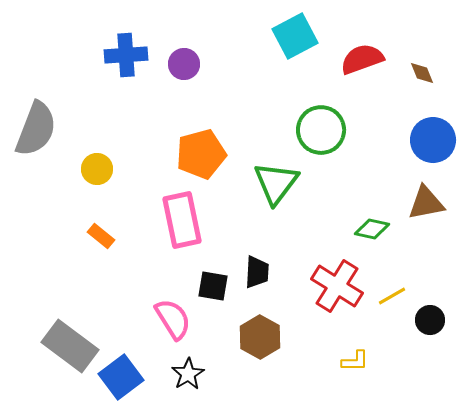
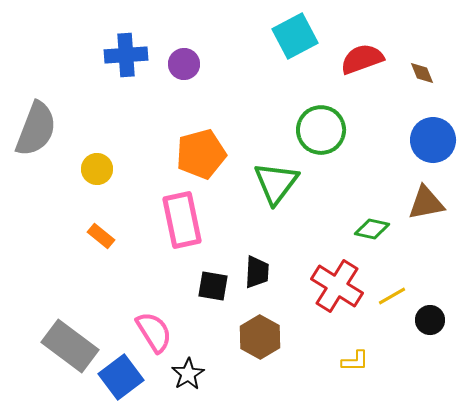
pink semicircle: moved 19 px left, 13 px down
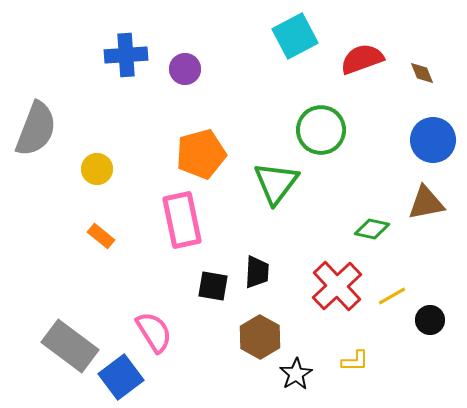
purple circle: moved 1 px right, 5 px down
red cross: rotated 15 degrees clockwise
black star: moved 108 px right
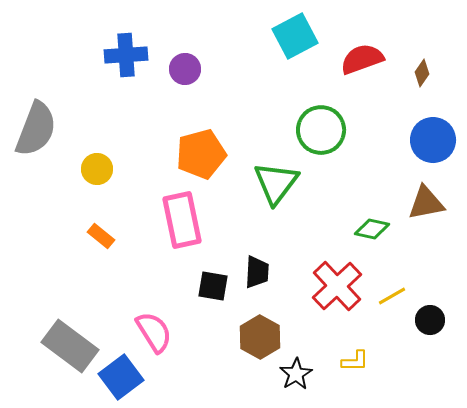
brown diamond: rotated 56 degrees clockwise
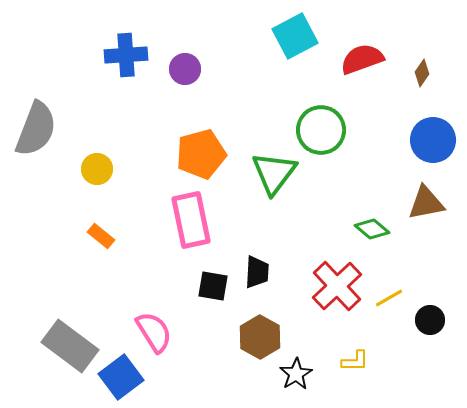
green triangle: moved 2 px left, 10 px up
pink rectangle: moved 9 px right
green diamond: rotated 28 degrees clockwise
yellow line: moved 3 px left, 2 px down
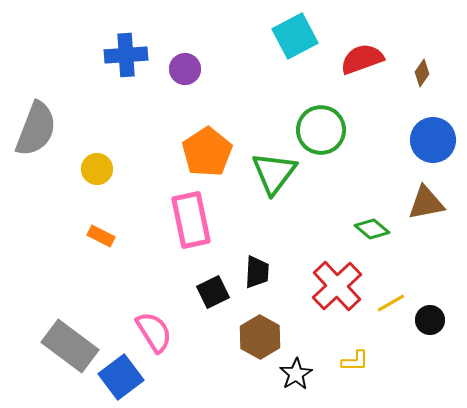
orange pentagon: moved 6 px right, 2 px up; rotated 18 degrees counterclockwise
orange rectangle: rotated 12 degrees counterclockwise
black square: moved 6 px down; rotated 36 degrees counterclockwise
yellow line: moved 2 px right, 5 px down
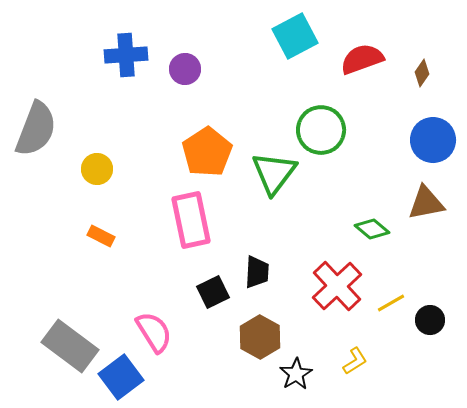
yellow L-shape: rotated 32 degrees counterclockwise
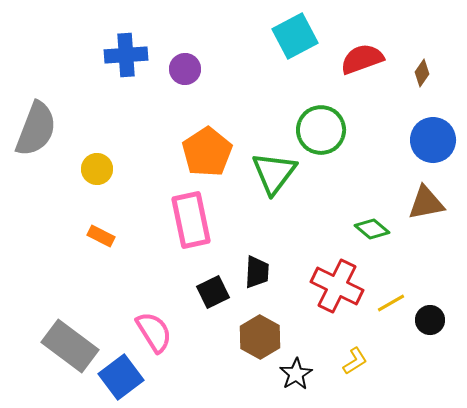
red cross: rotated 21 degrees counterclockwise
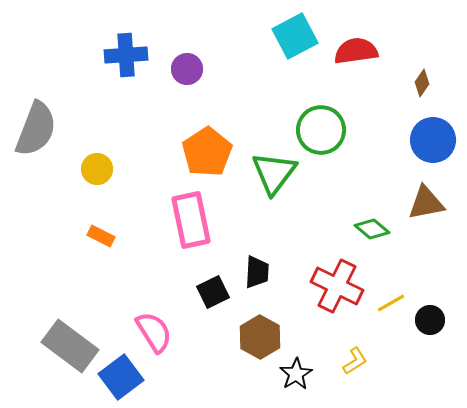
red semicircle: moved 6 px left, 8 px up; rotated 12 degrees clockwise
purple circle: moved 2 px right
brown diamond: moved 10 px down
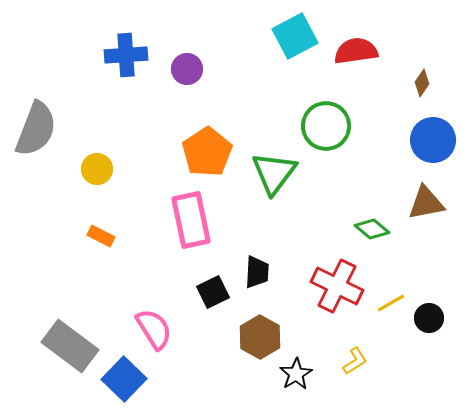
green circle: moved 5 px right, 4 px up
black circle: moved 1 px left, 2 px up
pink semicircle: moved 3 px up
blue square: moved 3 px right, 2 px down; rotated 9 degrees counterclockwise
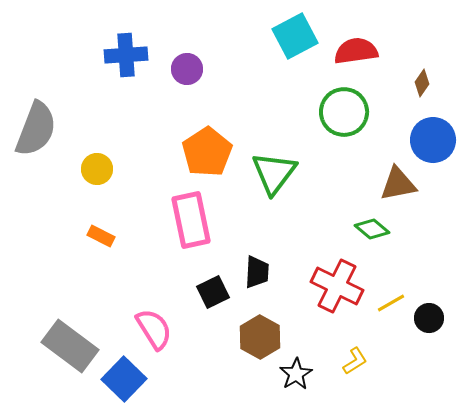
green circle: moved 18 px right, 14 px up
brown triangle: moved 28 px left, 19 px up
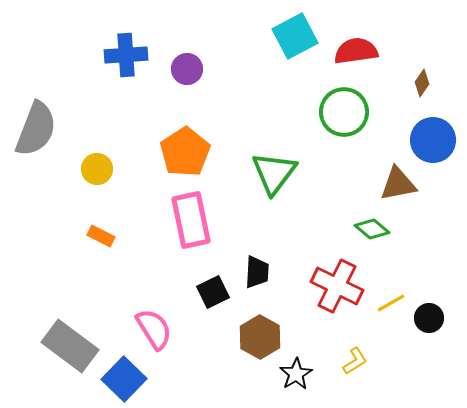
orange pentagon: moved 22 px left
